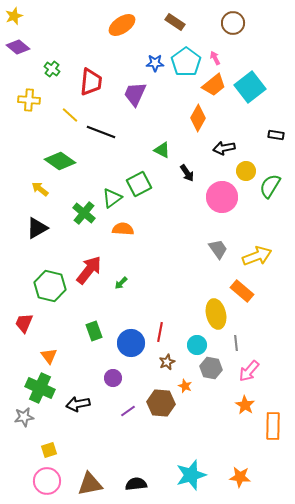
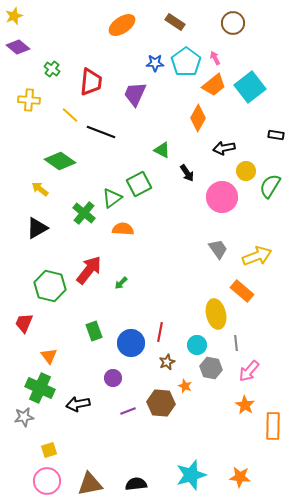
purple line at (128, 411): rotated 14 degrees clockwise
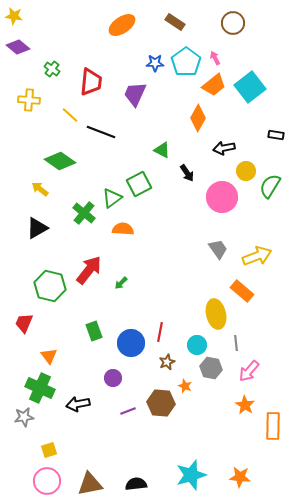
yellow star at (14, 16): rotated 30 degrees clockwise
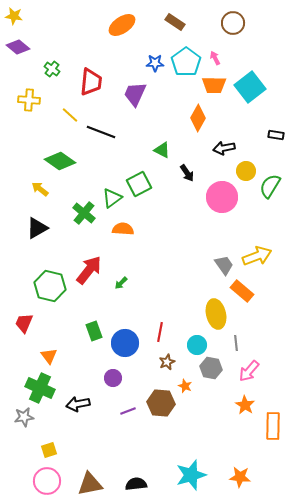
orange trapezoid at (214, 85): rotated 40 degrees clockwise
gray trapezoid at (218, 249): moved 6 px right, 16 px down
blue circle at (131, 343): moved 6 px left
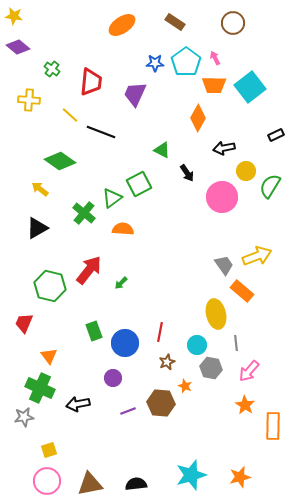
black rectangle at (276, 135): rotated 35 degrees counterclockwise
orange star at (240, 477): rotated 20 degrees counterclockwise
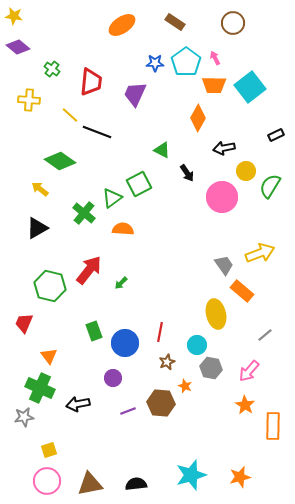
black line at (101, 132): moved 4 px left
yellow arrow at (257, 256): moved 3 px right, 3 px up
gray line at (236, 343): moved 29 px right, 8 px up; rotated 56 degrees clockwise
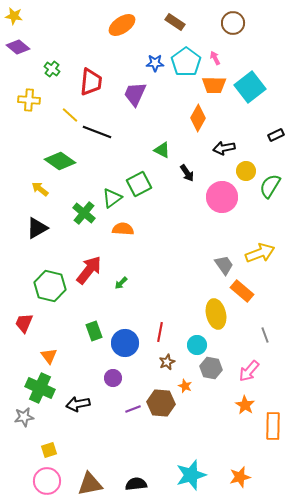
gray line at (265, 335): rotated 70 degrees counterclockwise
purple line at (128, 411): moved 5 px right, 2 px up
